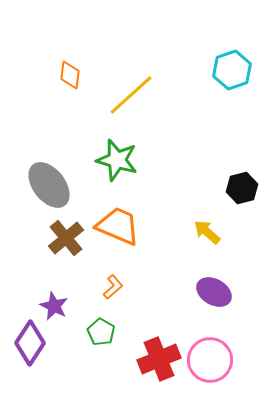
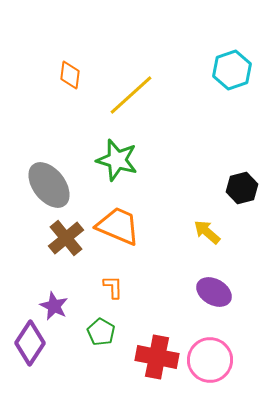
orange L-shape: rotated 50 degrees counterclockwise
red cross: moved 2 px left, 2 px up; rotated 33 degrees clockwise
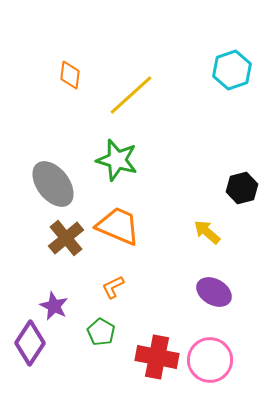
gray ellipse: moved 4 px right, 1 px up
orange L-shape: rotated 115 degrees counterclockwise
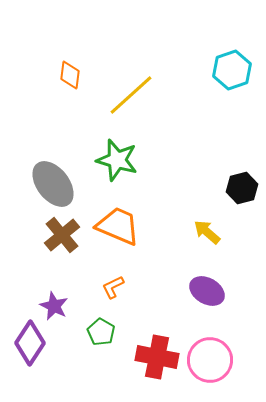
brown cross: moved 4 px left, 3 px up
purple ellipse: moved 7 px left, 1 px up
